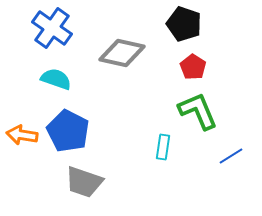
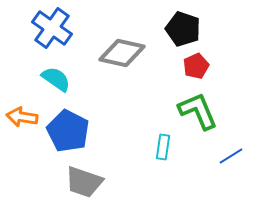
black pentagon: moved 1 px left, 5 px down
red pentagon: moved 3 px right, 1 px up; rotated 15 degrees clockwise
cyan semicircle: rotated 16 degrees clockwise
orange arrow: moved 18 px up
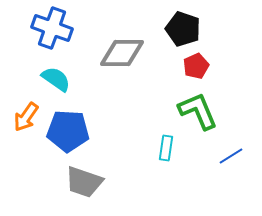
blue cross: rotated 15 degrees counterclockwise
gray diamond: rotated 12 degrees counterclockwise
orange arrow: moved 4 px right; rotated 64 degrees counterclockwise
blue pentagon: rotated 24 degrees counterclockwise
cyan rectangle: moved 3 px right, 1 px down
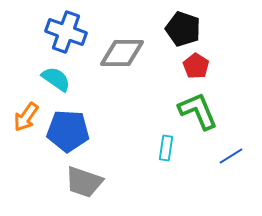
blue cross: moved 14 px right, 4 px down
red pentagon: rotated 15 degrees counterclockwise
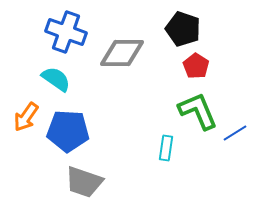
blue line: moved 4 px right, 23 px up
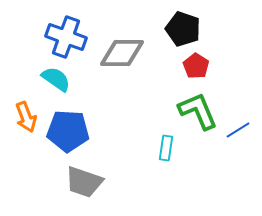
blue cross: moved 5 px down
orange arrow: rotated 56 degrees counterclockwise
blue line: moved 3 px right, 3 px up
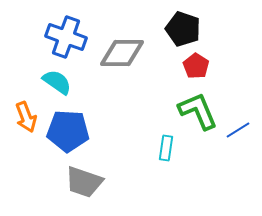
cyan semicircle: moved 1 px right, 3 px down
